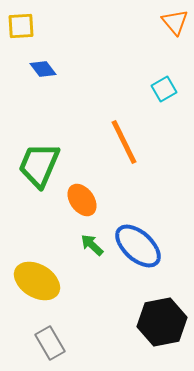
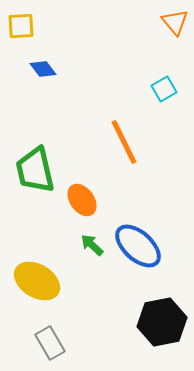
green trapezoid: moved 4 px left, 5 px down; rotated 36 degrees counterclockwise
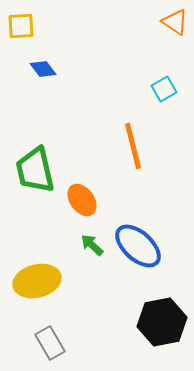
orange triangle: rotated 16 degrees counterclockwise
orange line: moved 9 px right, 4 px down; rotated 12 degrees clockwise
yellow ellipse: rotated 45 degrees counterclockwise
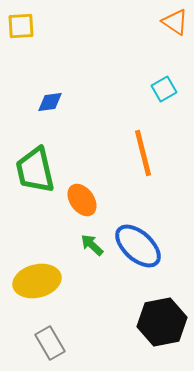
blue diamond: moved 7 px right, 33 px down; rotated 60 degrees counterclockwise
orange line: moved 10 px right, 7 px down
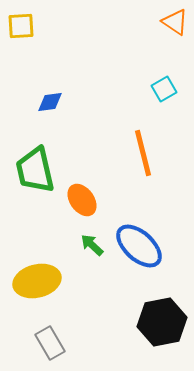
blue ellipse: moved 1 px right
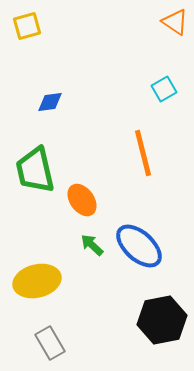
yellow square: moved 6 px right; rotated 12 degrees counterclockwise
black hexagon: moved 2 px up
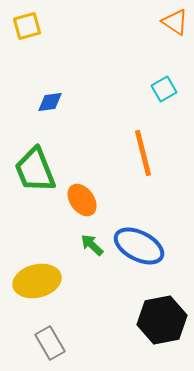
green trapezoid: rotated 9 degrees counterclockwise
blue ellipse: rotated 15 degrees counterclockwise
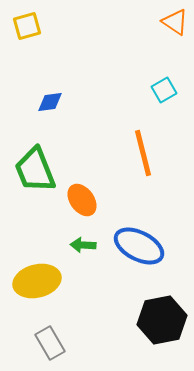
cyan square: moved 1 px down
green arrow: moved 9 px left; rotated 40 degrees counterclockwise
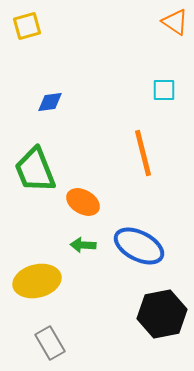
cyan square: rotated 30 degrees clockwise
orange ellipse: moved 1 px right, 2 px down; rotated 24 degrees counterclockwise
black hexagon: moved 6 px up
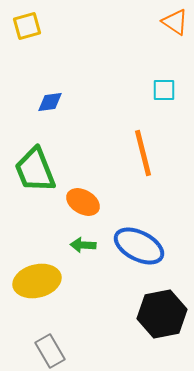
gray rectangle: moved 8 px down
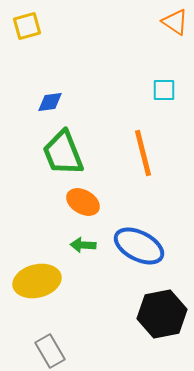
green trapezoid: moved 28 px right, 17 px up
